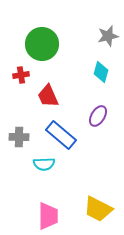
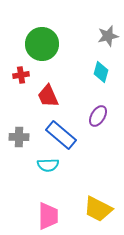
cyan semicircle: moved 4 px right, 1 px down
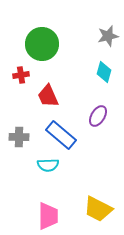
cyan diamond: moved 3 px right
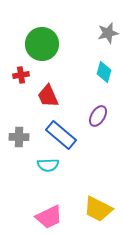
gray star: moved 3 px up
pink trapezoid: moved 1 px right, 1 px down; rotated 64 degrees clockwise
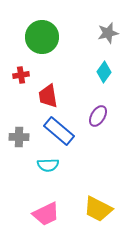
green circle: moved 7 px up
cyan diamond: rotated 20 degrees clockwise
red trapezoid: rotated 15 degrees clockwise
blue rectangle: moved 2 px left, 4 px up
pink trapezoid: moved 3 px left, 3 px up
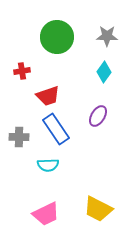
gray star: moved 1 px left, 3 px down; rotated 15 degrees clockwise
green circle: moved 15 px right
red cross: moved 1 px right, 4 px up
red trapezoid: rotated 100 degrees counterclockwise
blue rectangle: moved 3 px left, 2 px up; rotated 16 degrees clockwise
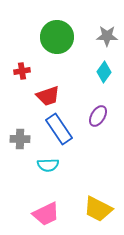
blue rectangle: moved 3 px right
gray cross: moved 1 px right, 2 px down
